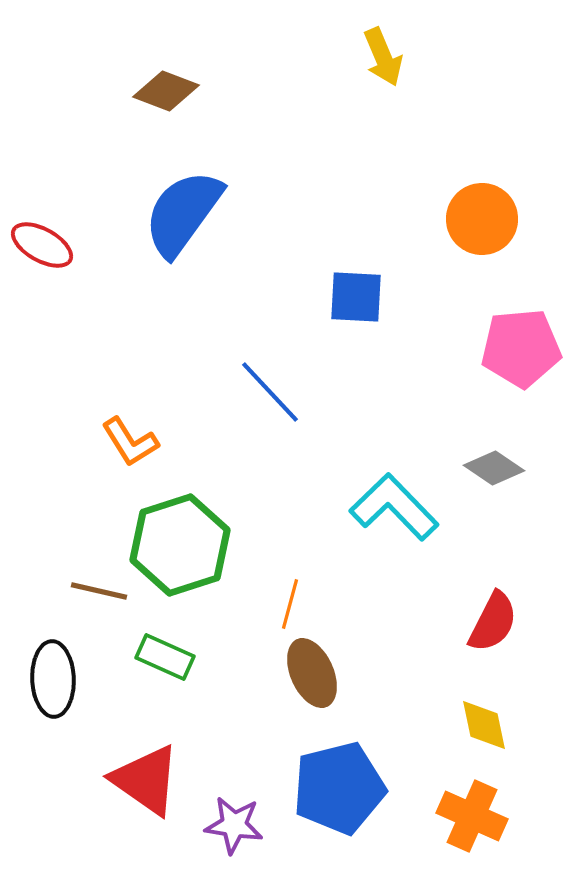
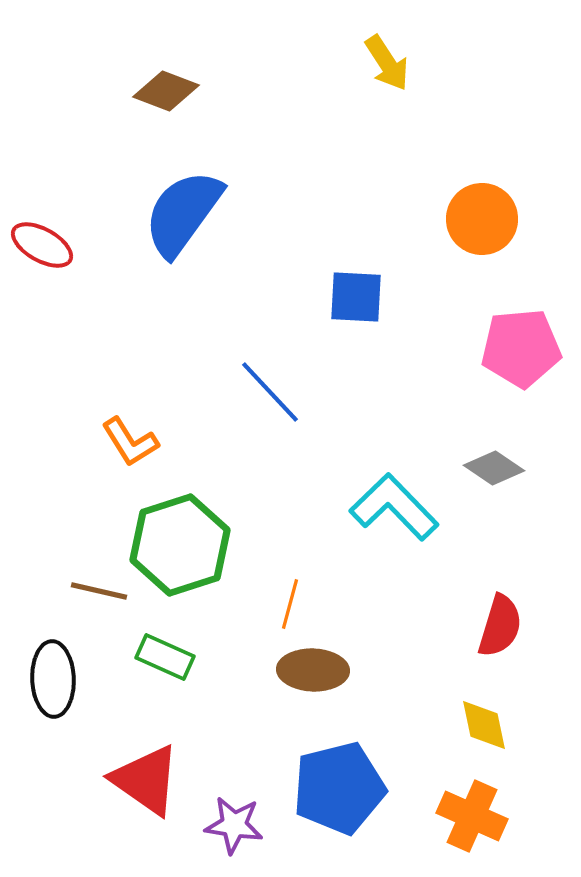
yellow arrow: moved 4 px right, 6 px down; rotated 10 degrees counterclockwise
red semicircle: moved 7 px right, 4 px down; rotated 10 degrees counterclockwise
brown ellipse: moved 1 px right, 3 px up; rotated 64 degrees counterclockwise
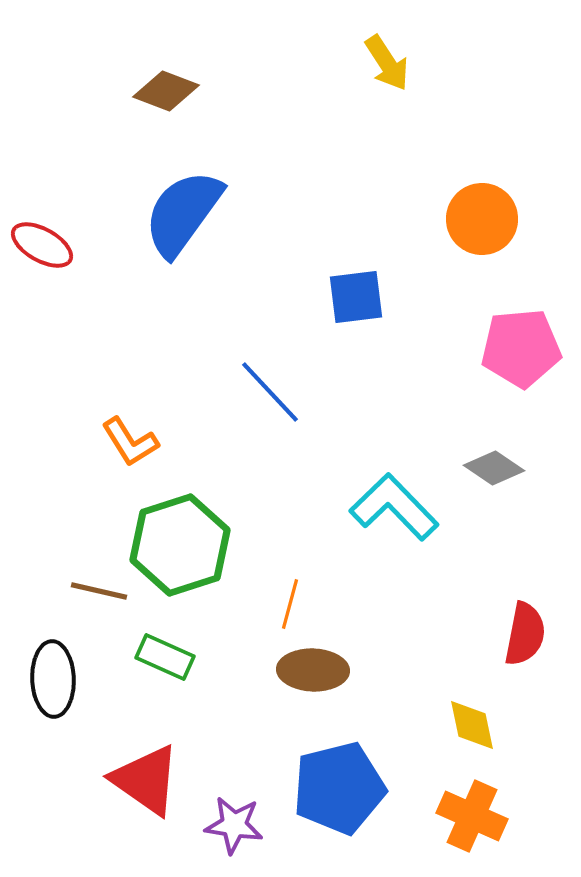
blue square: rotated 10 degrees counterclockwise
red semicircle: moved 25 px right, 8 px down; rotated 6 degrees counterclockwise
yellow diamond: moved 12 px left
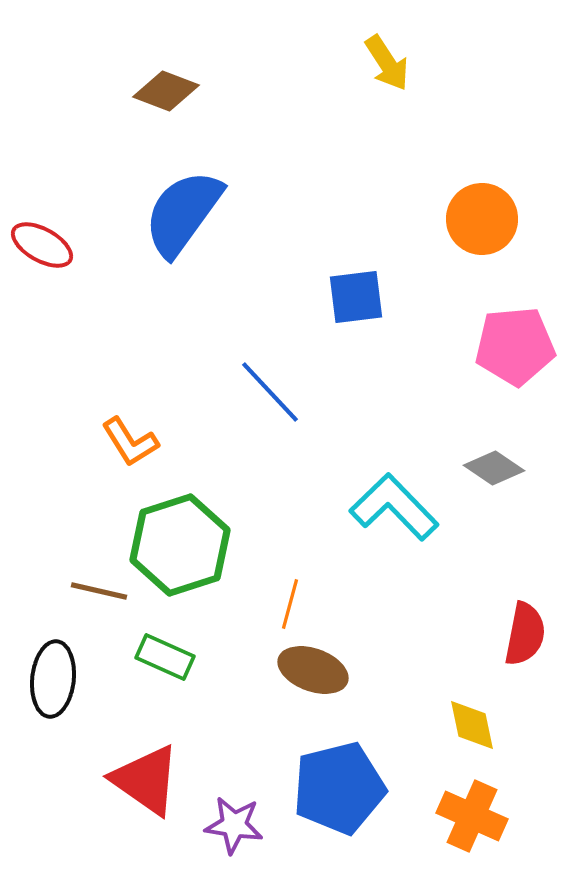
pink pentagon: moved 6 px left, 2 px up
brown ellipse: rotated 18 degrees clockwise
black ellipse: rotated 8 degrees clockwise
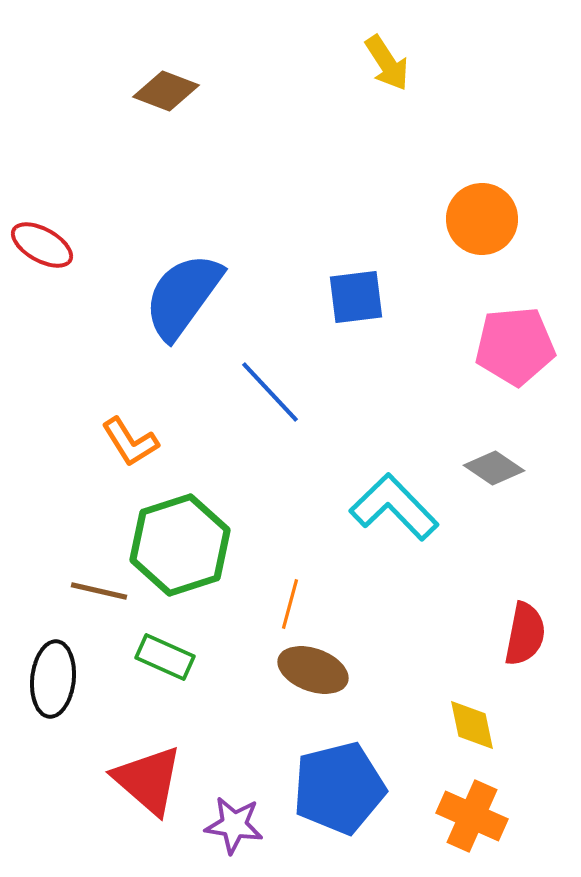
blue semicircle: moved 83 px down
red triangle: moved 2 px right; rotated 6 degrees clockwise
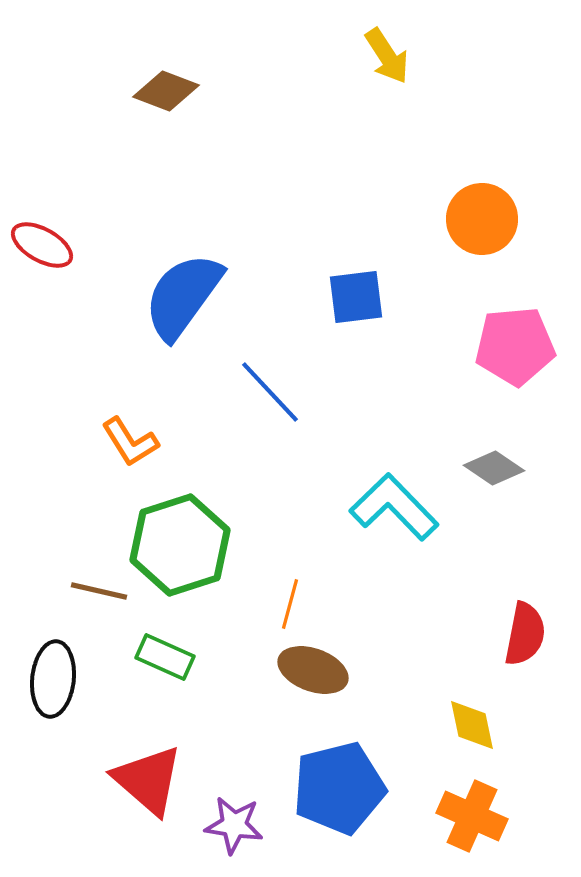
yellow arrow: moved 7 px up
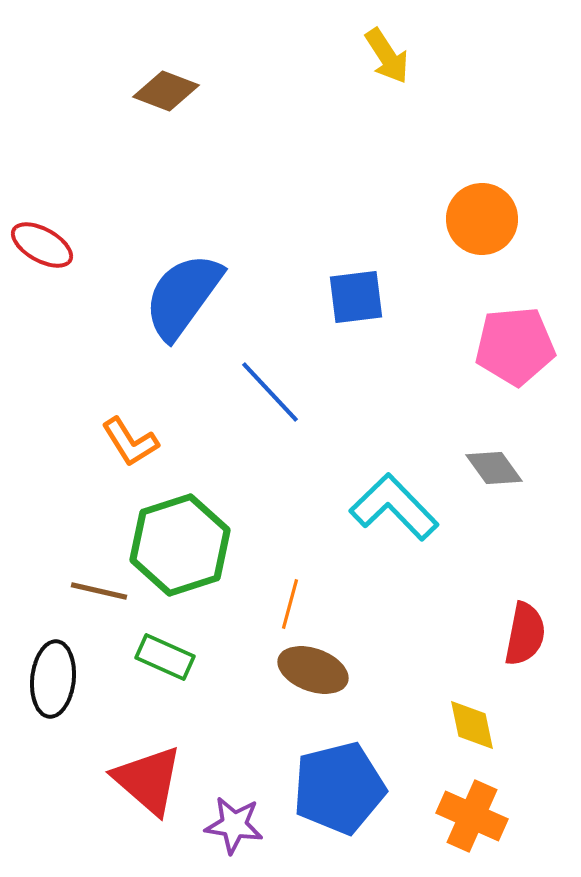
gray diamond: rotated 20 degrees clockwise
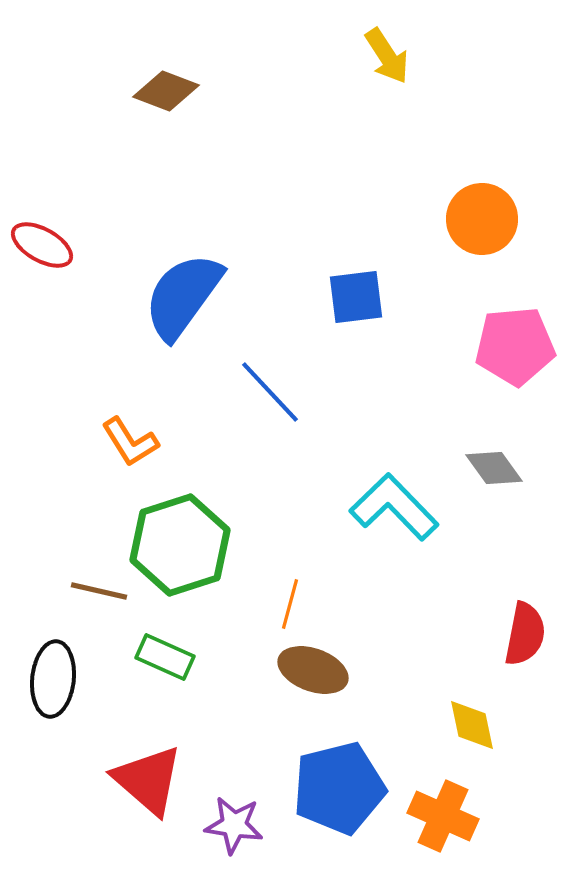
orange cross: moved 29 px left
